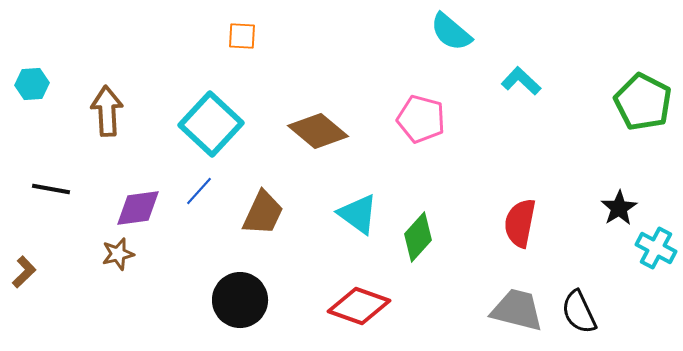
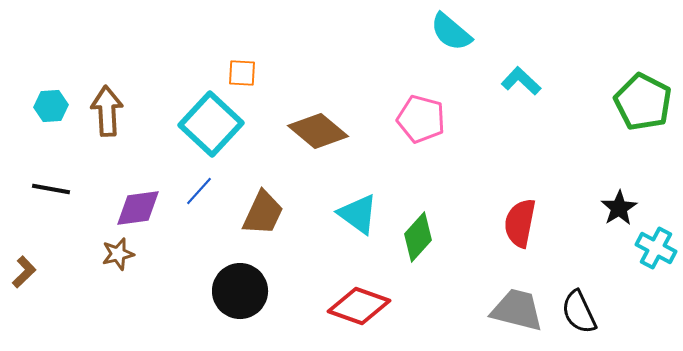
orange square: moved 37 px down
cyan hexagon: moved 19 px right, 22 px down
black circle: moved 9 px up
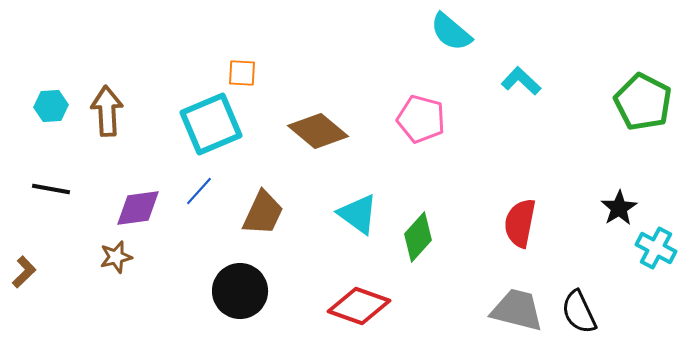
cyan square: rotated 24 degrees clockwise
brown star: moved 2 px left, 3 px down
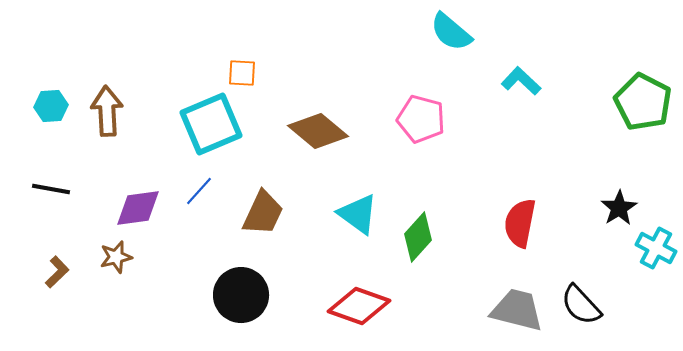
brown L-shape: moved 33 px right
black circle: moved 1 px right, 4 px down
black semicircle: moved 2 px right, 7 px up; rotated 18 degrees counterclockwise
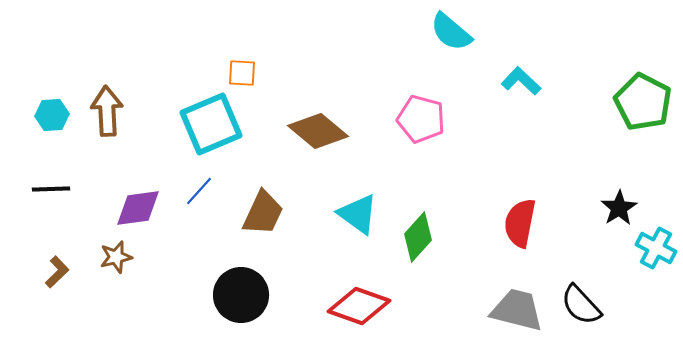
cyan hexagon: moved 1 px right, 9 px down
black line: rotated 12 degrees counterclockwise
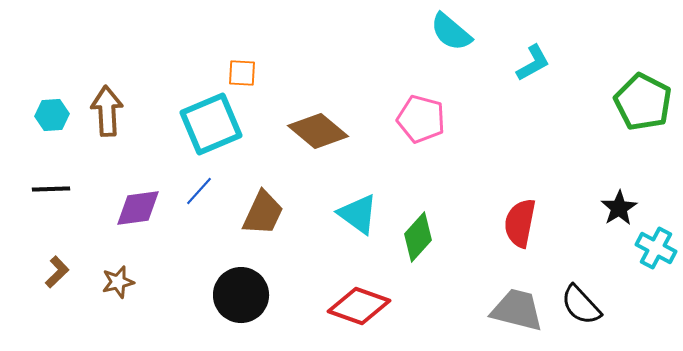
cyan L-shape: moved 12 px right, 18 px up; rotated 108 degrees clockwise
brown star: moved 2 px right, 25 px down
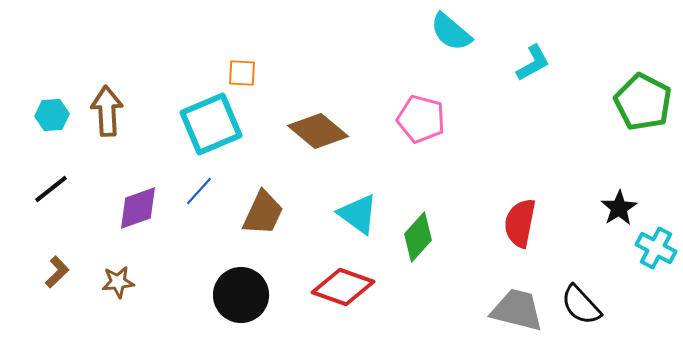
black line: rotated 36 degrees counterclockwise
purple diamond: rotated 12 degrees counterclockwise
brown star: rotated 8 degrees clockwise
red diamond: moved 16 px left, 19 px up
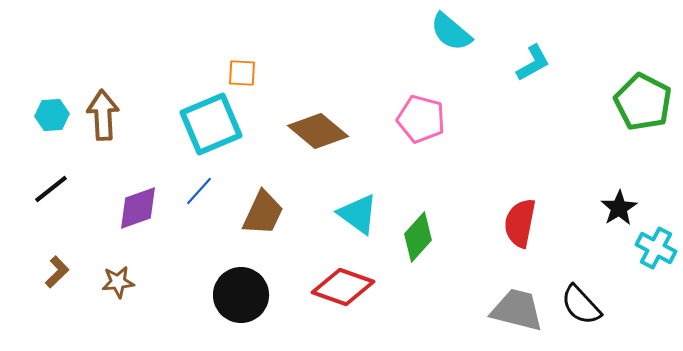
brown arrow: moved 4 px left, 4 px down
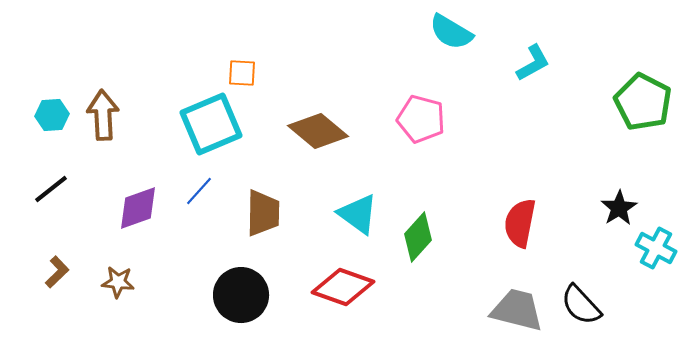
cyan semicircle: rotated 9 degrees counterclockwise
brown trapezoid: rotated 24 degrees counterclockwise
brown star: rotated 12 degrees clockwise
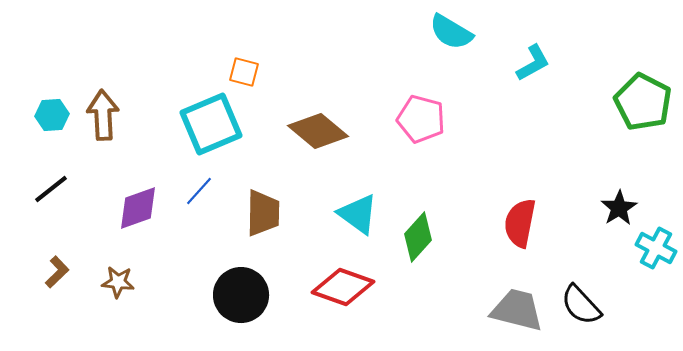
orange square: moved 2 px right, 1 px up; rotated 12 degrees clockwise
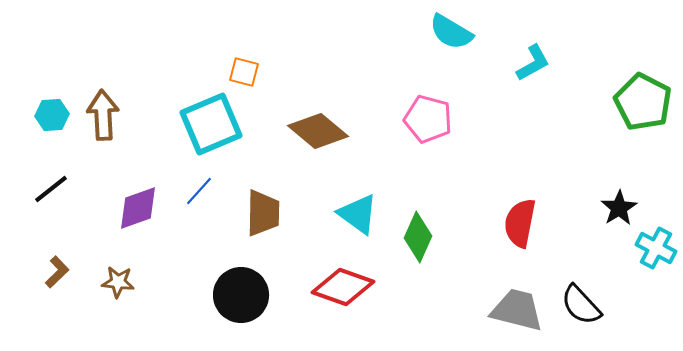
pink pentagon: moved 7 px right
green diamond: rotated 18 degrees counterclockwise
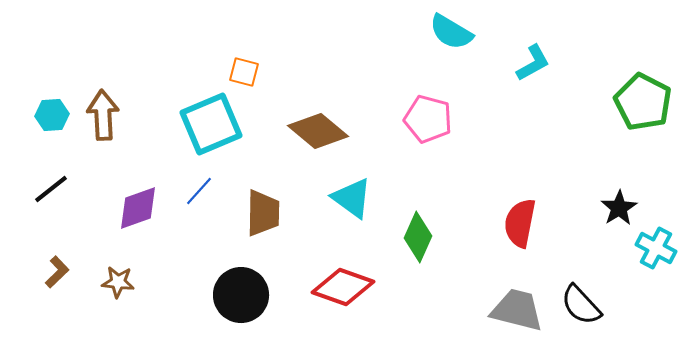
cyan triangle: moved 6 px left, 16 px up
